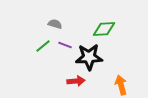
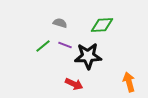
gray semicircle: moved 5 px right, 1 px up
green diamond: moved 2 px left, 4 px up
black star: moved 1 px left, 1 px up
red arrow: moved 2 px left, 3 px down; rotated 30 degrees clockwise
orange arrow: moved 8 px right, 3 px up
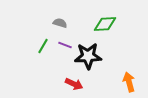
green diamond: moved 3 px right, 1 px up
green line: rotated 21 degrees counterclockwise
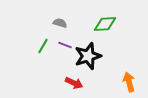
black star: rotated 16 degrees counterclockwise
red arrow: moved 1 px up
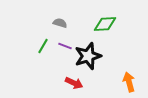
purple line: moved 1 px down
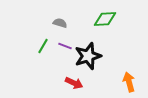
green diamond: moved 5 px up
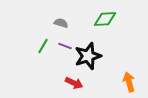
gray semicircle: moved 1 px right
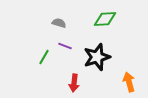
gray semicircle: moved 2 px left
green line: moved 1 px right, 11 px down
black star: moved 9 px right, 1 px down
red arrow: rotated 72 degrees clockwise
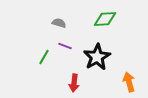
black star: rotated 12 degrees counterclockwise
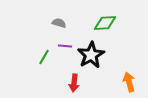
green diamond: moved 4 px down
purple line: rotated 16 degrees counterclockwise
black star: moved 6 px left, 2 px up
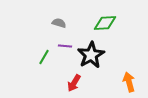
red arrow: rotated 24 degrees clockwise
